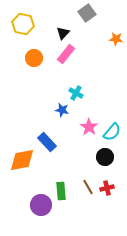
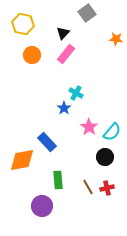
orange circle: moved 2 px left, 3 px up
blue star: moved 2 px right, 2 px up; rotated 24 degrees clockwise
green rectangle: moved 3 px left, 11 px up
purple circle: moved 1 px right, 1 px down
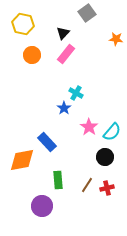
brown line: moved 1 px left, 2 px up; rotated 63 degrees clockwise
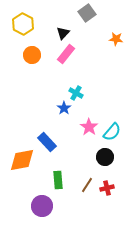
yellow hexagon: rotated 15 degrees clockwise
